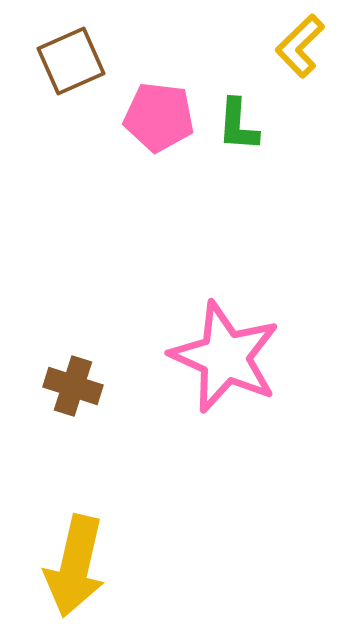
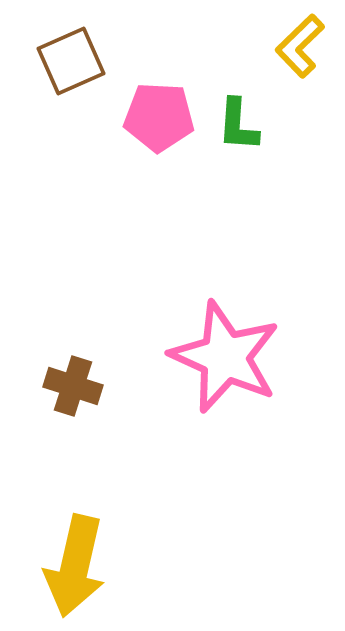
pink pentagon: rotated 4 degrees counterclockwise
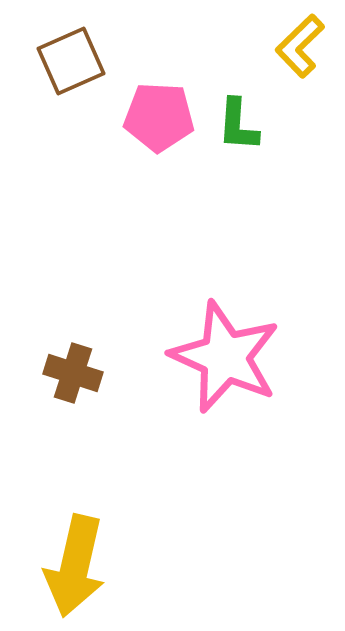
brown cross: moved 13 px up
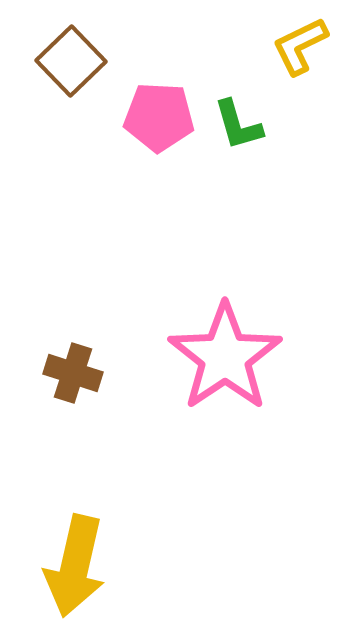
yellow L-shape: rotated 18 degrees clockwise
brown square: rotated 20 degrees counterclockwise
green L-shape: rotated 20 degrees counterclockwise
pink star: rotated 14 degrees clockwise
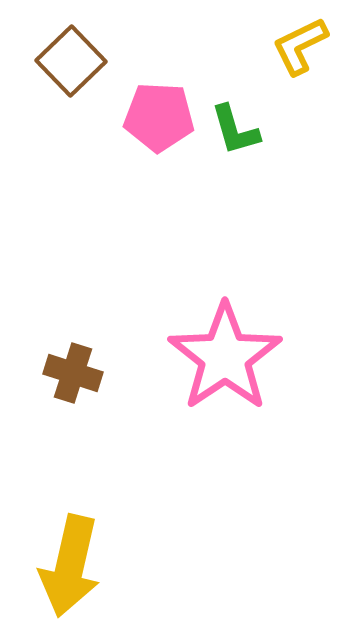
green L-shape: moved 3 px left, 5 px down
yellow arrow: moved 5 px left
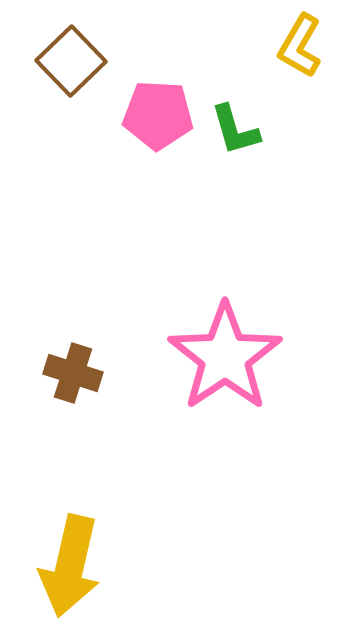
yellow L-shape: rotated 34 degrees counterclockwise
pink pentagon: moved 1 px left, 2 px up
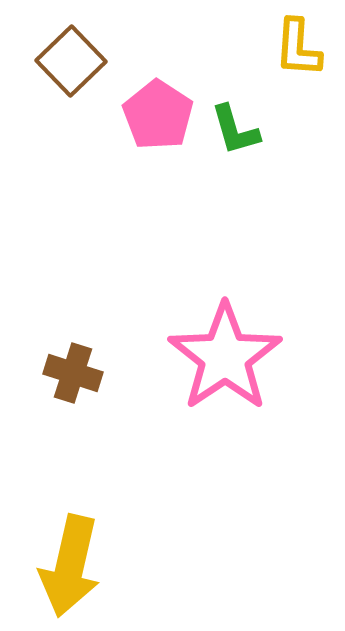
yellow L-shape: moved 2 px left, 2 px down; rotated 26 degrees counterclockwise
pink pentagon: rotated 30 degrees clockwise
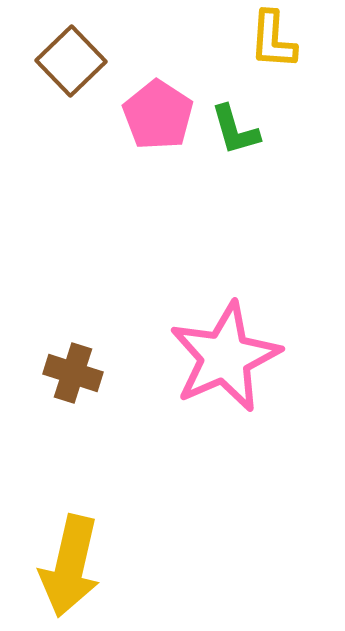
yellow L-shape: moved 25 px left, 8 px up
pink star: rotated 10 degrees clockwise
